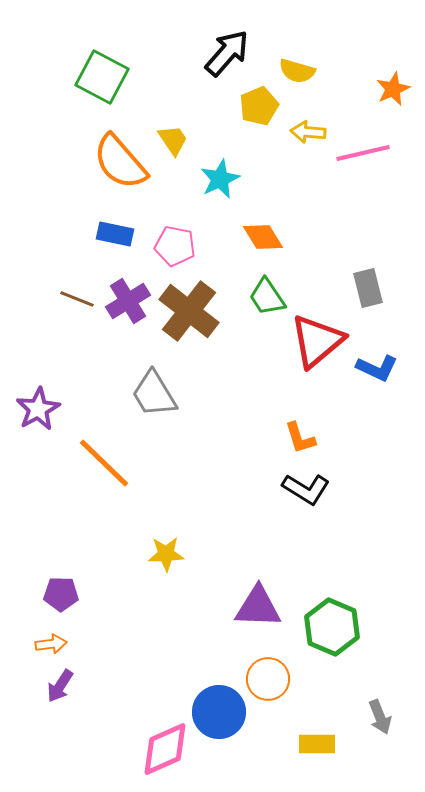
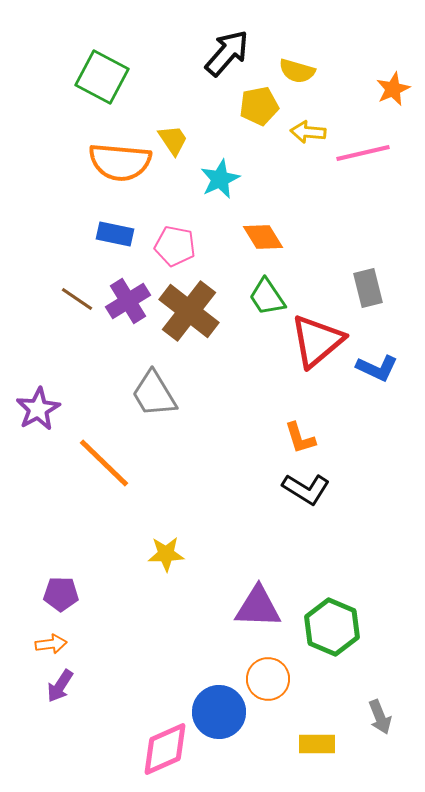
yellow pentagon: rotated 12 degrees clockwise
orange semicircle: rotated 44 degrees counterclockwise
brown line: rotated 12 degrees clockwise
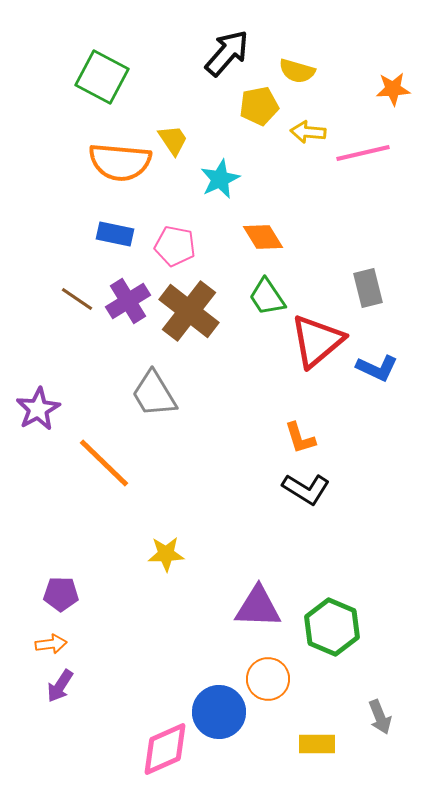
orange star: rotated 20 degrees clockwise
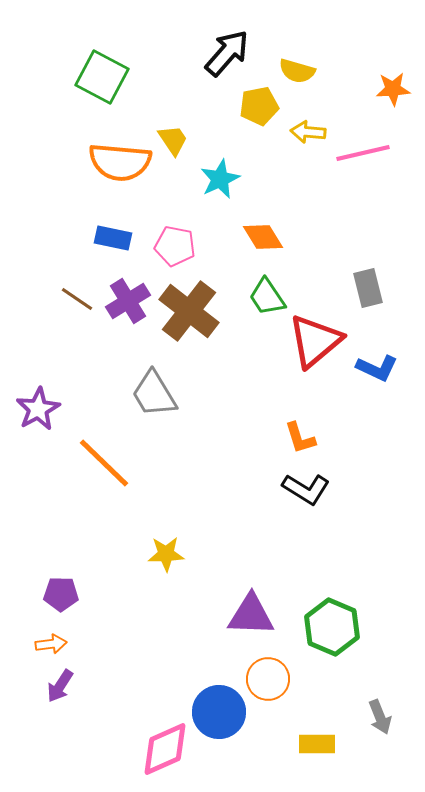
blue rectangle: moved 2 px left, 4 px down
red triangle: moved 2 px left
purple triangle: moved 7 px left, 8 px down
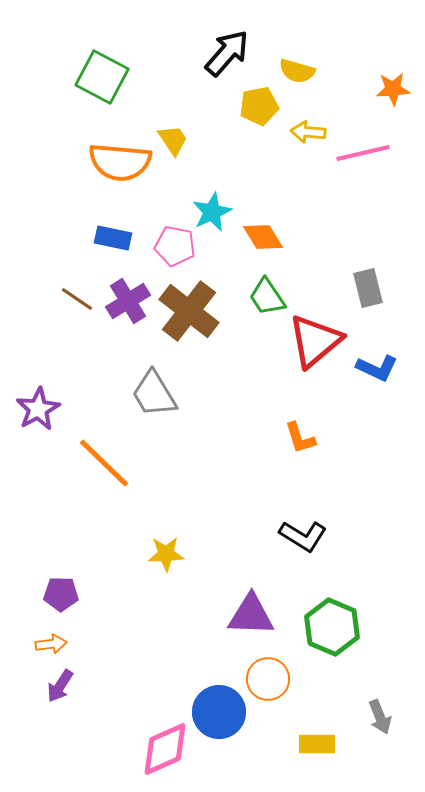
cyan star: moved 8 px left, 33 px down
black L-shape: moved 3 px left, 47 px down
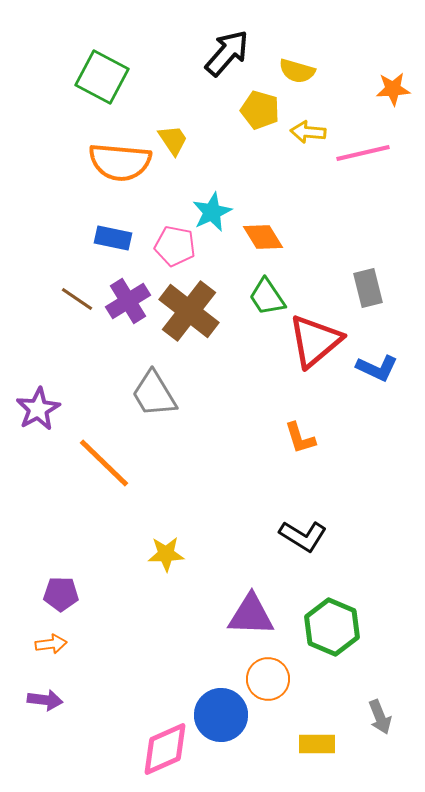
yellow pentagon: moved 1 px right, 4 px down; rotated 27 degrees clockwise
purple arrow: moved 15 px left, 14 px down; rotated 116 degrees counterclockwise
blue circle: moved 2 px right, 3 px down
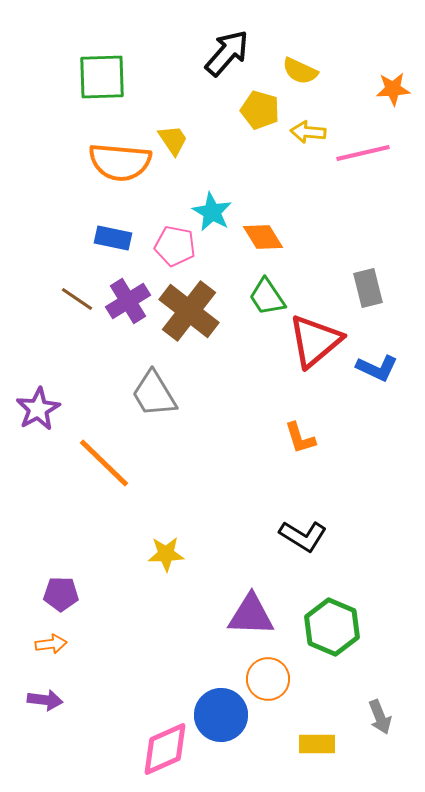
yellow semicircle: moved 3 px right; rotated 9 degrees clockwise
green square: rotated 30 degrees counterclockwise
cyan star: rotated 18 degrees counterclockwise
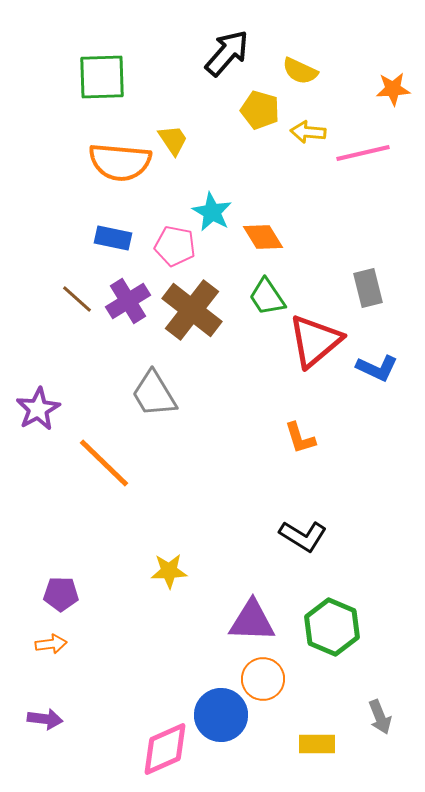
brown line: rotated 8 degrees clockwise
brown cross: moved 3 px right, 1 px up
yellow star: moved 3 px right, 17 px down
purple triangle: moved 1 px right, 6 px down
orange circle: moved 5 px left
purple arrow: moved 19 px down
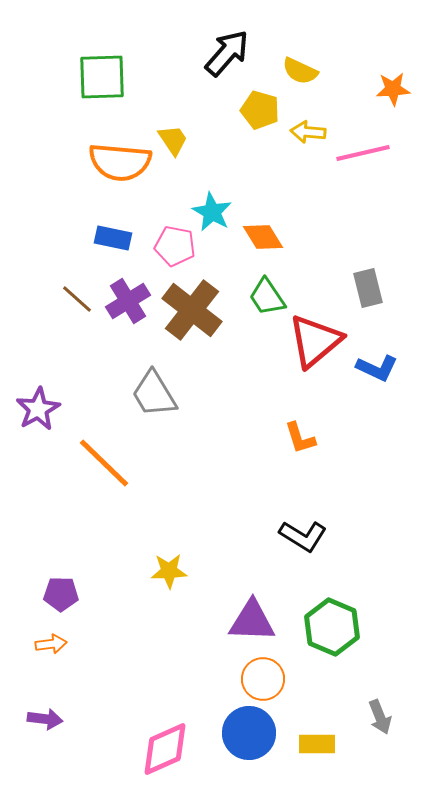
blue circle: moved 28 px right, 18 px down
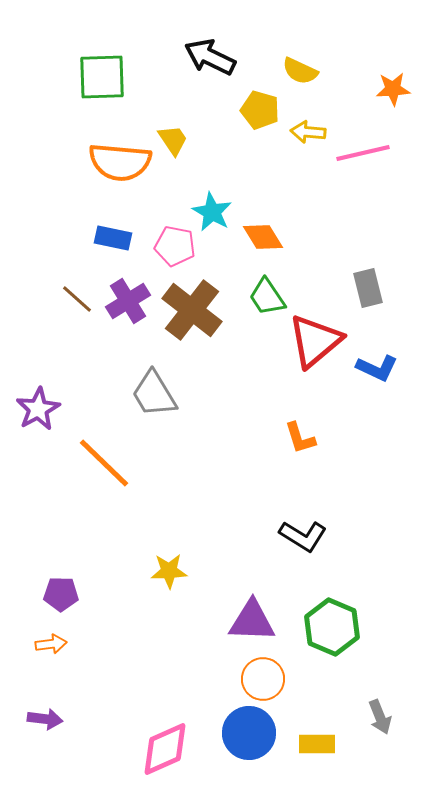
black arrow: moved 17 px left, 4 px down; rotated 105 degrees counterclockwise
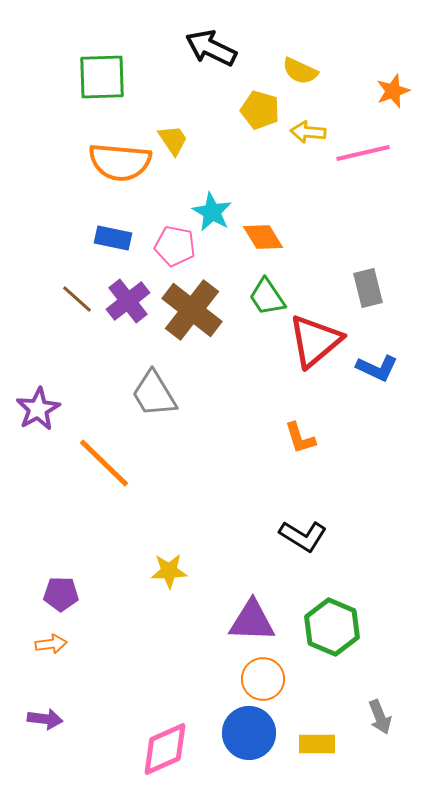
black arrow: moved 1 px right, 9 px up
orange star: moved 2 px down; rotated 16 degrees counterclockwise
purple cross: rotated 6 degrees counterclockwise
